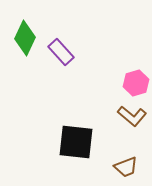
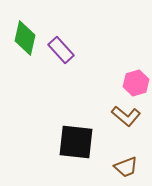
green diamond: rotated 12 degrees counterclockwise
purple rectangle: moved 2 px up
brown L-shape: moved 6 px left
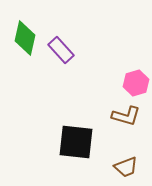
brown L-shape: rotated 24 degrees counterclockwise
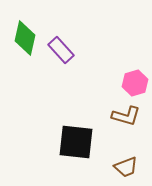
pink hexagon: moved 1 px left
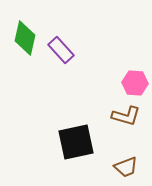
pink hexagon: rotated 20 degrees clockwise
black square: rotated 18 degrees counterclockwise
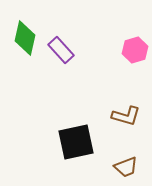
pink hexagon: moved 33 px up; rotated 20 degrees counterclockwise
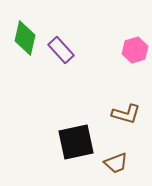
brown L-shape: moved 2 px up
brown trapezoid: moved 10 px left, 4 px up
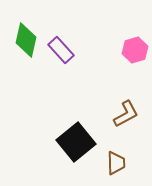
green diamond: moved 1 px right, 2 px down
brown L-shape: rotated 44 degrees counterclockwise
black square: rotated 27 degrees counterclockwise
brown trapezoid: rotated 70 degrees counterclockwise
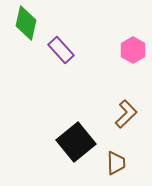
green diamond: moved 17 px up
pink hexagon: moved 2 px left; rotated 15 degrees counterclockwise
brown L-shape: rotated 16 degrees counterclockwise
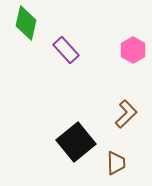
purple rectangle: moved 5 px right
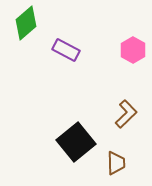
green diamond: rotated 36 degrees clockwise
purple rectangle: rotated 20 degrees counterclockwise
